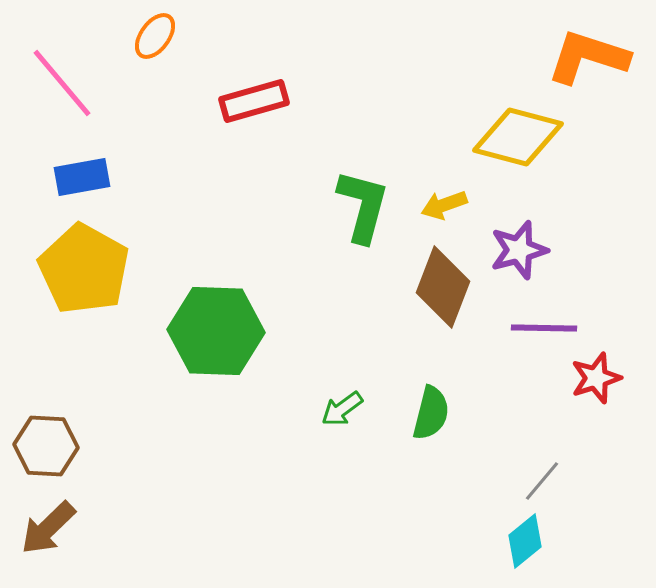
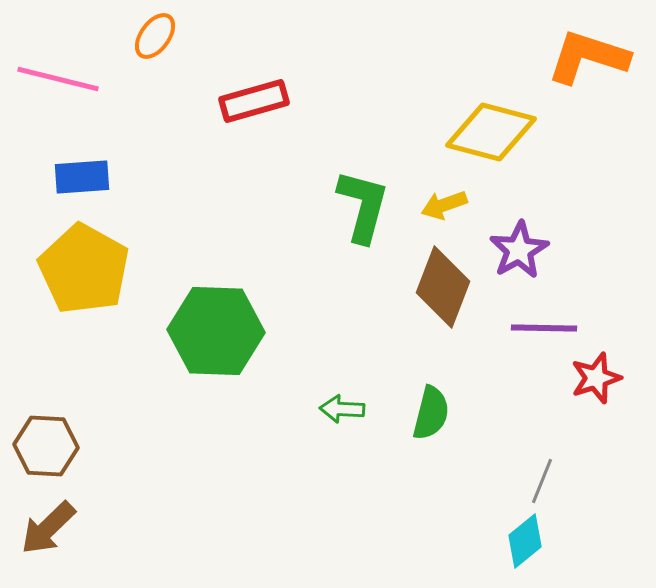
pink line: moved 4 px left, 4 px up; rotated 36 degrees counterclockwise
yellow diamond: moved 27 px left, 5 px up
blue rectangle: rotated 6 degrees clockwise
purple star: rotated 14 degrees counterclockwise
green arrow: rotated 39 degrees clockwise
gray line: rotated 18 degrees counterclockwise
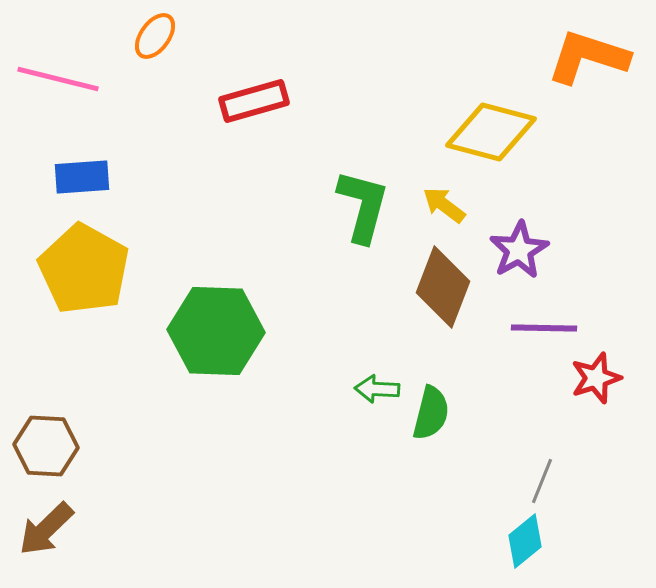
yellow arrow: rotated 57 degrees clockwise
green arrow: moved 35 px right, 20 px up
brown arrow: moved 2 px left, 1 px down
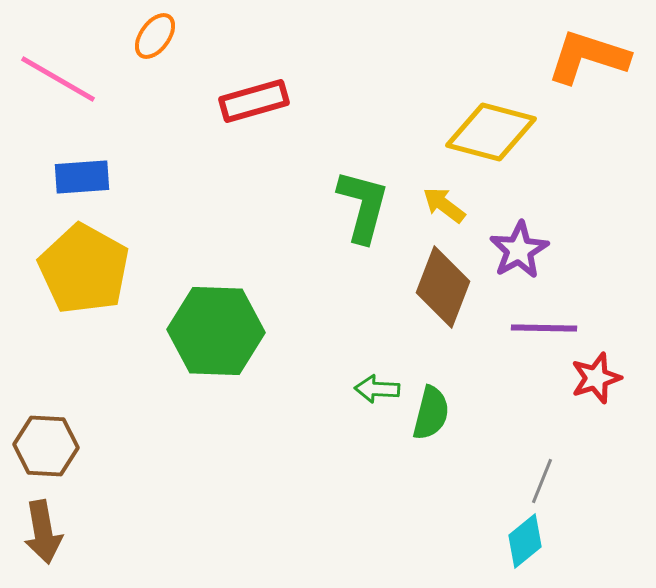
pink line: rotated 16 degrees clockwise
brown arrow: moved 3 px left, 3 px down; rotated 56 degrees counterclockwise
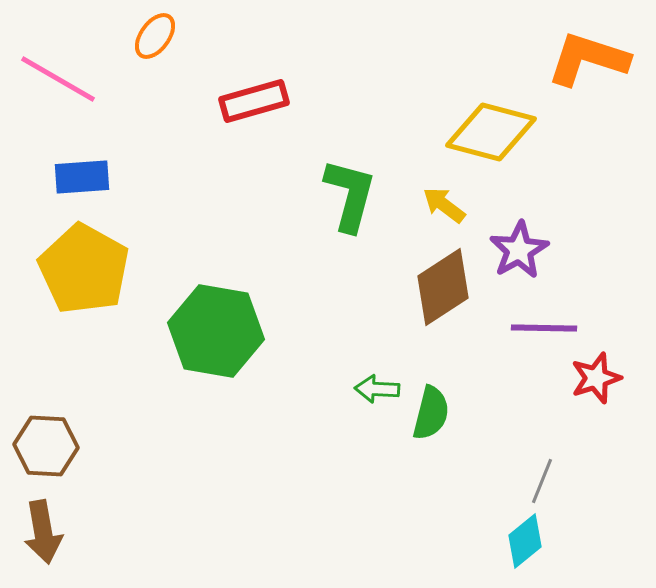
orange L-shape: moved 2 px down
green L-shape: moved 13 px left, 11 px up
brown diamond: rotated 36 degrees clockwise
green hexagon: rotated 8 degrees clockwise
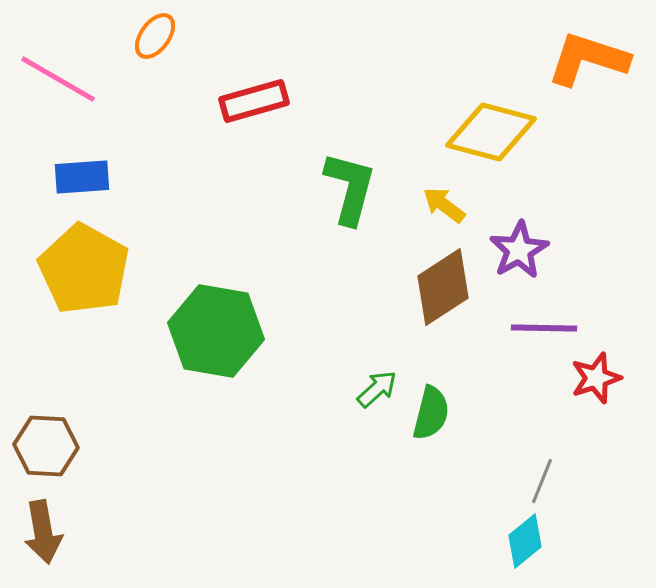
green L-shape: moved 7 px up
green arrow: rotated 135 degrees clockwise
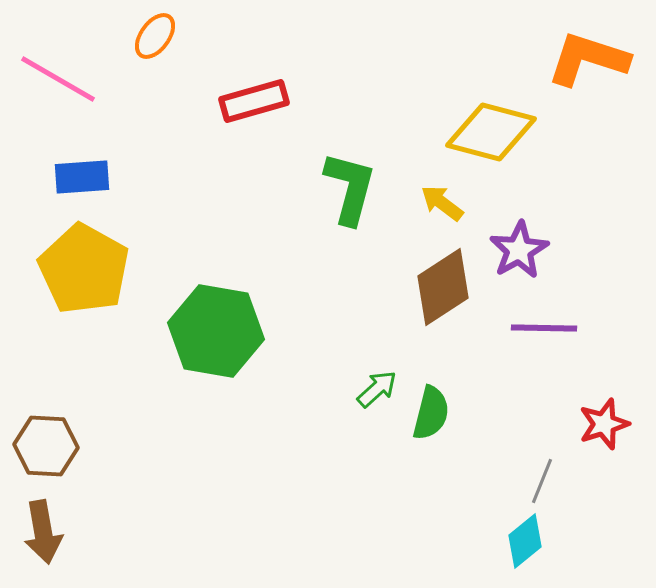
yellow arrow: moved 2 px left, 2 px up
red star: moved 8 px right, 46 px down
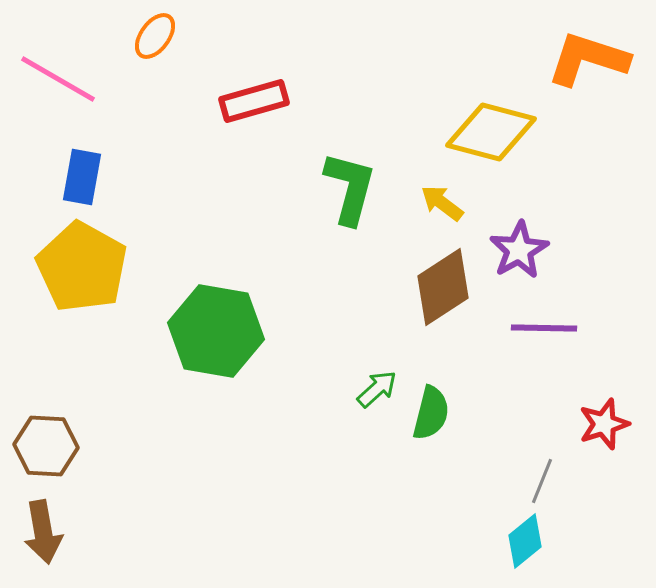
blue rectangle: rotated 76 degrees counterclockwise
yellow pentagon: moved 2 px left, 2 px up
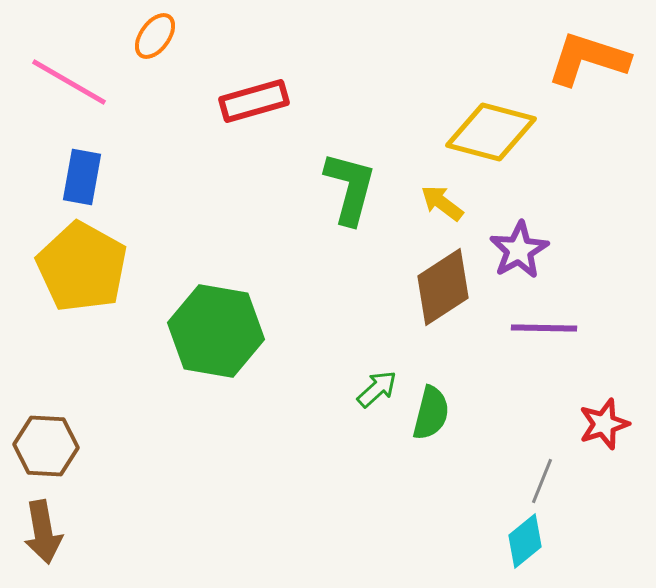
pink line: moved 11 px right, 3 px down
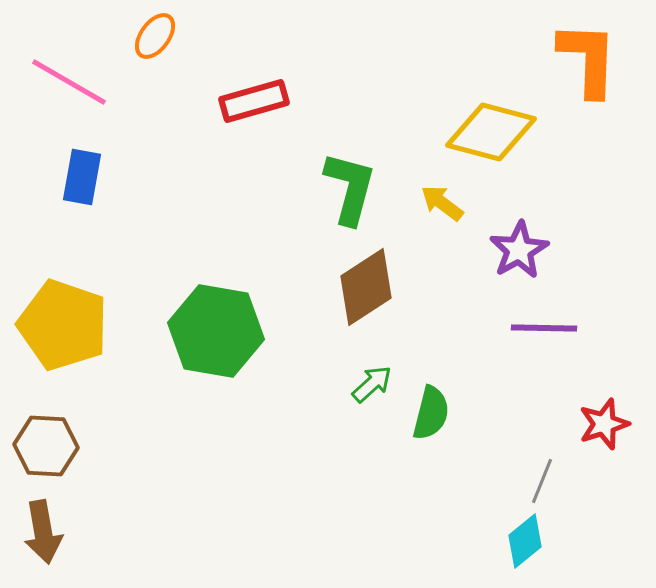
orange L-shape: rotated 74 degrees clockwise
yellow pentagon: moved 19 px left, 58 px down; rotated 10 degrees counterclockwise
brown diamond: moved 77 px left
green arrow: moved 5 px left, 5 px up
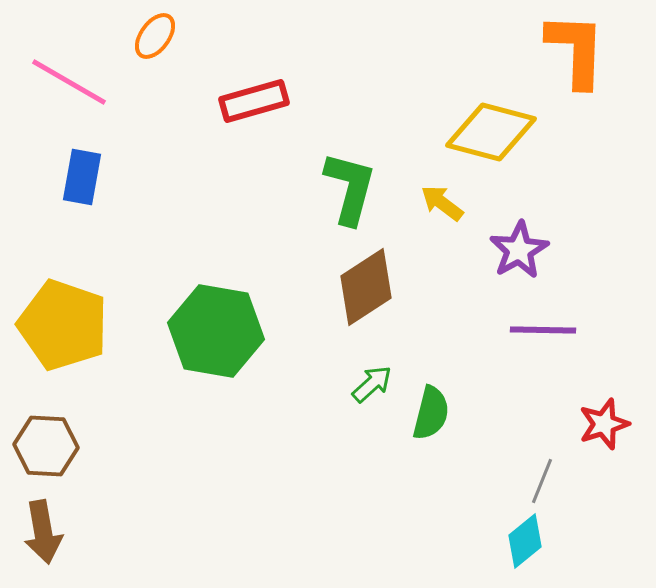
orange L-shape: moved 12 px left, 9 px up
purple line: moved 1 px left, 2 px down
